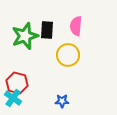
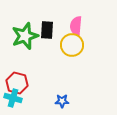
yellow circle: moved 4 px right, 10 px up
cyan cross: rotated 18 degrees counterclockwise
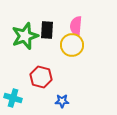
red hexagon: moved 24 px right, 6 px up
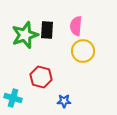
green star: moved 1 px up
yellow circle: moved 11 px right, 6 px down
blue star: moved 2 px right
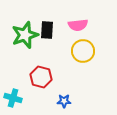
pink semicircle: moved 2 px right, 1 px up; rotated 102 degrees counterclockwise
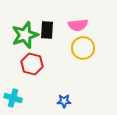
yellow circle: moved 3 px up
red hexagon: moved 9 px left, 13 px up
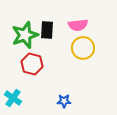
cyan cross: rotated 18 degrees clockwise
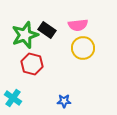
black rectangle: rotated 60 degrees counterclockwise
